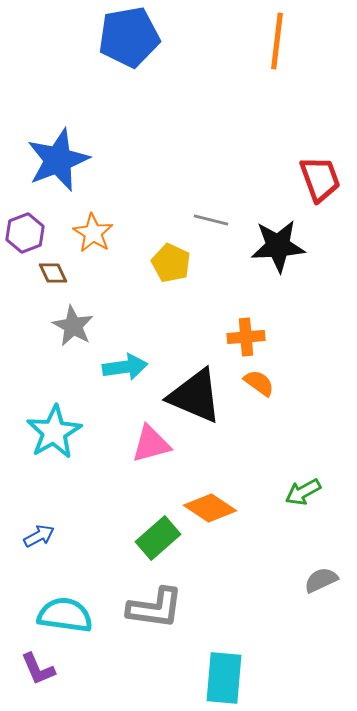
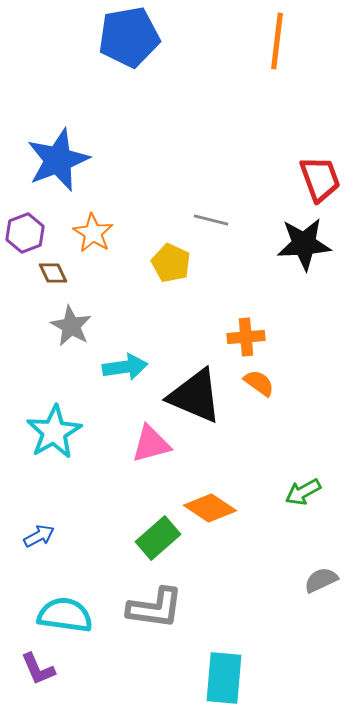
black star: moved 26 px right, 2 px up
gray star: moved 2 px left
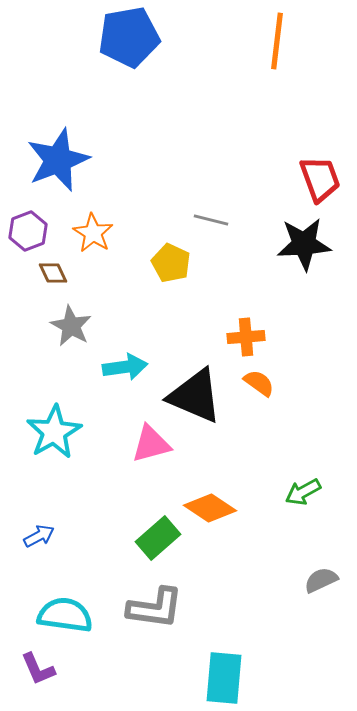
purple hexagon: moved 3 px right, 2 px up
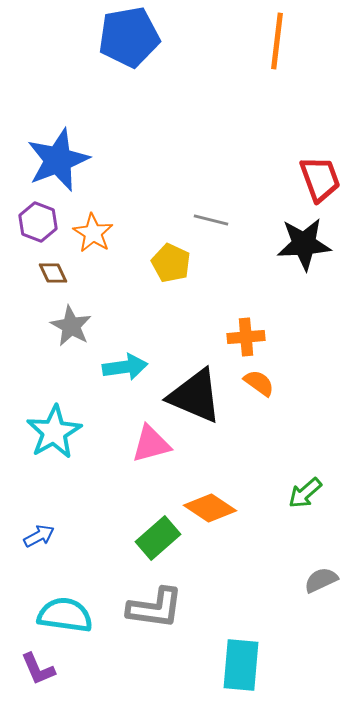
purple hexagon: moved 10 px right, 9 px up; rotated 18 degrees counterclockwise
green arrow: moved 2 px right, 1 px down; rotated 12 degrees counterclockwise
cyan rectangle: moved 17 px right, 13 px up
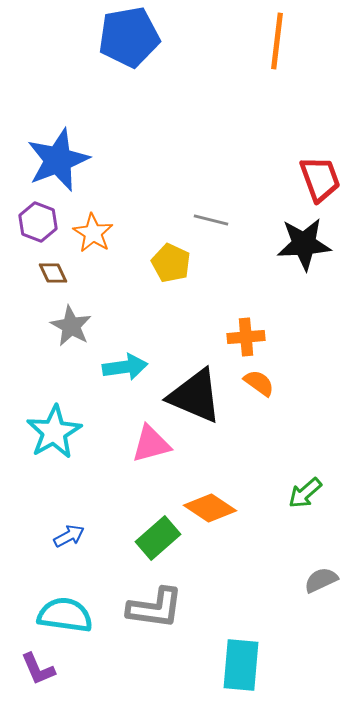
blue arrow: moved 30 px right
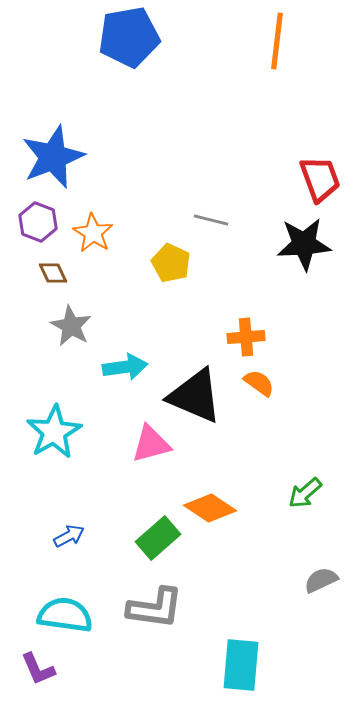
blue star: moved 5 px left, 3 px up
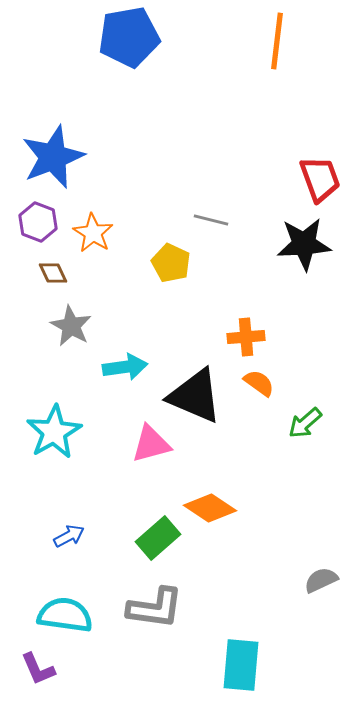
green arrow: moved 70 px up
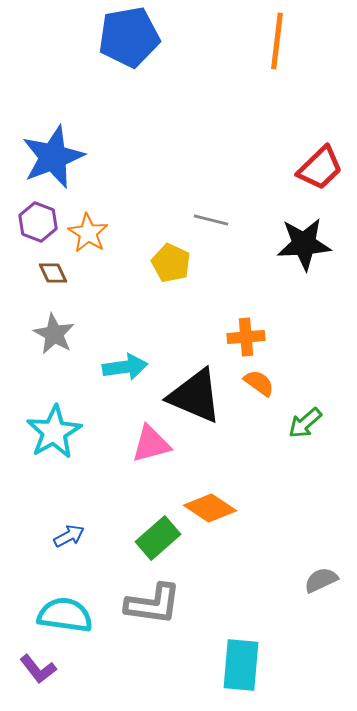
red trapezoid: moved 11 px up; rotated 66 degrees clockwise
orange star: moved 5 px left
gray star: moved 17 px left, 8 px down
gray L-shape: moved 2 px left, 4 px up
purple L-shape: rotated 15 degrees counterclockwise
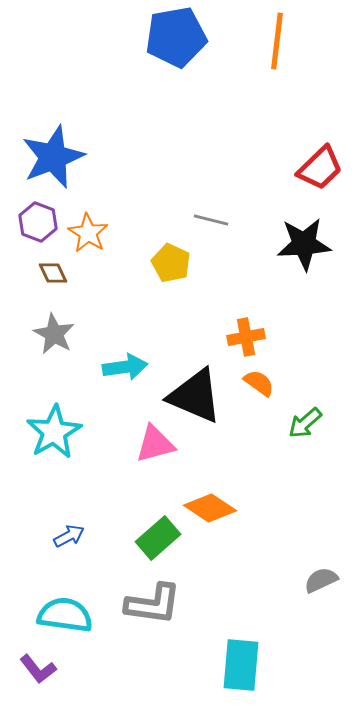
blue pentagon: moved 47 px right
orange cross: rotated 6 degrees counterclockwise
pink triangle: moved 4 px right
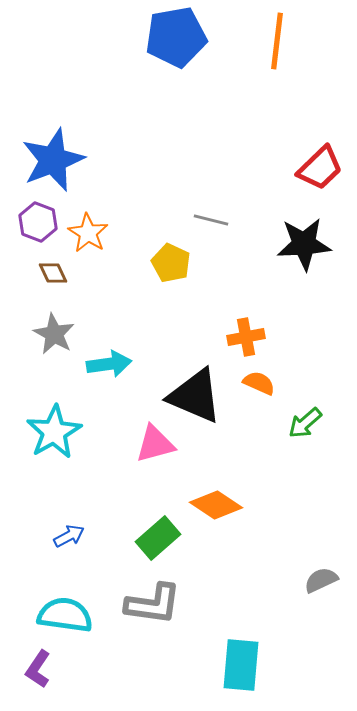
blue star: moved 3 px down
cyan arrow: moved 16 px left, 3 px up
orange semicircle: rotated 12 degrees counterclockwise
orange diamond: moved 6 px right, 3 px up
purple L-shape: rotated 72 degrees clockwise
